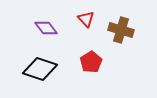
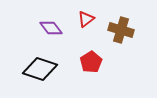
red triangle: rotated 36 degrees clockwise
purple diamond: moved 5 px right
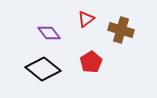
purple diamond: moved 2 px left, 5 px down
black diamond: moved 3 px right; rotated 20 degrees clockwise
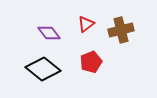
red triangle: moved 5 px down
brown cross: rotated 30 degrees counterclockwise
red pentagon: rotated 10 degrees clockwise
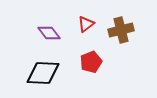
black diamond: moved 4 px down; rotated 36 degrees counterclockwise
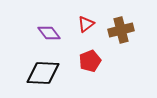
red pentagon: moved 1 px left, 1 px up
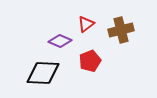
purple diamond: moved 11 px right, 8 px down; rotated 30 degrees counterclockwise
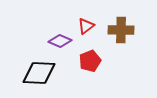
red triangle: moved 2 px down
brown cross: rotated 15 degrees clockwise
black diamond: moved 4 px left
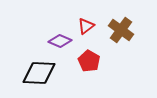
brown cross: rotated 35 degrees clockwise
red pentagon: moved 1 px left; rotated 20 degrees counterclockwise
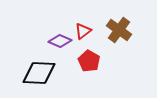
red triangle: moved 3 px left, 5 px down
brown cross: moved 2 px left
